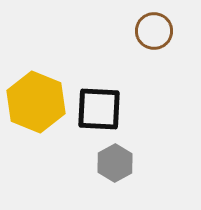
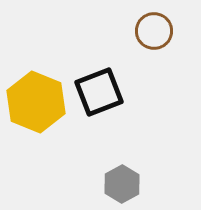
black square: moved 17 px up; rotated 24 degrees counterclockwise
gray hexagon: moved 7 px right, 21 px down
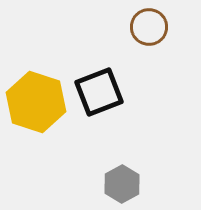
brown circle: moved 5 px left, 4 px up
yellow hexagon: rotated 4 degrees counterclockwise
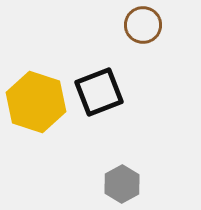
brown circle: moved 6 px left, 2 px up
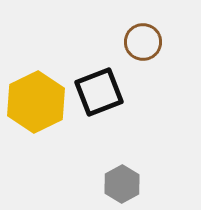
brown circle: moved 17 px down
yellow hexagon: rotated 16 degrees clockwise
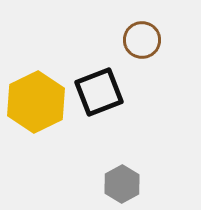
brown circle: moved 1 px left, 2 px up
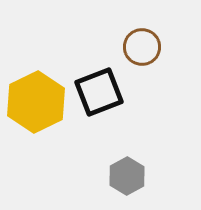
brown circle: moved 7 px down
gray hexagon: moved 5 px right, 8 px up
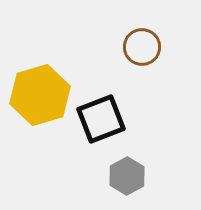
black square: moved 2 px right, 27 px down
yellow hexagon: moved 4 px right, 7 px up; rotated 10 degrees clockwise
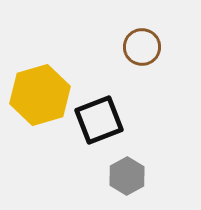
black square: moved 2 px left, 1 px down
